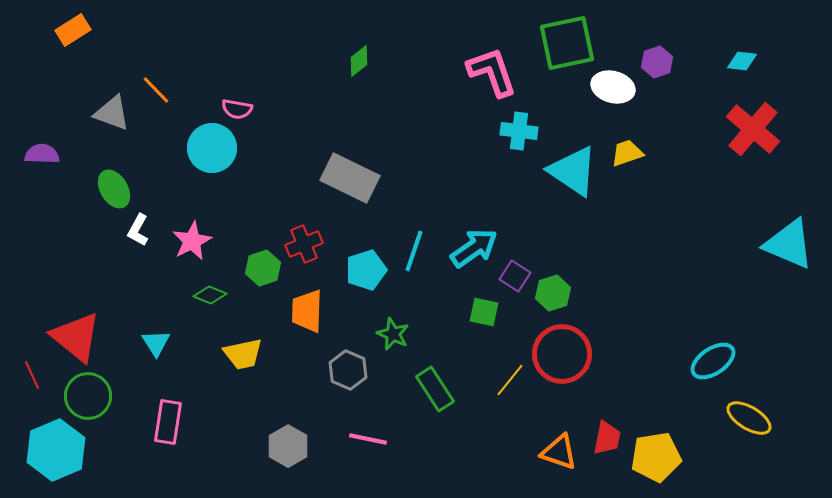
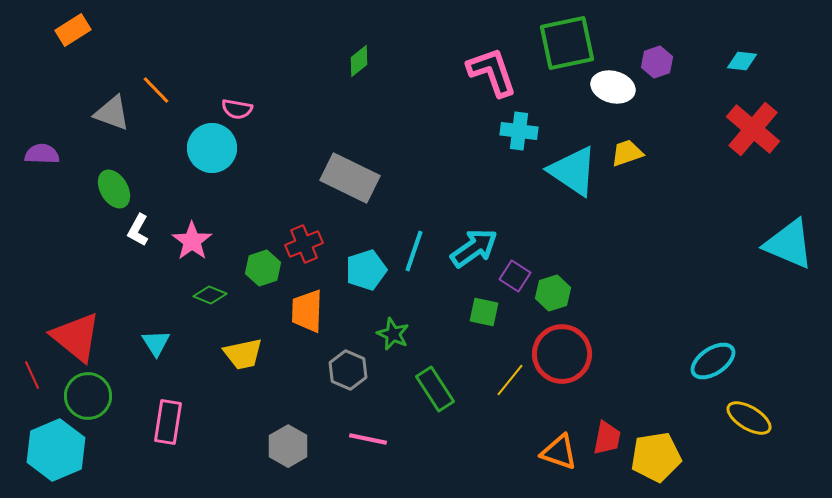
pink star at (192, 241): rotated 9 degrees counterclockwise
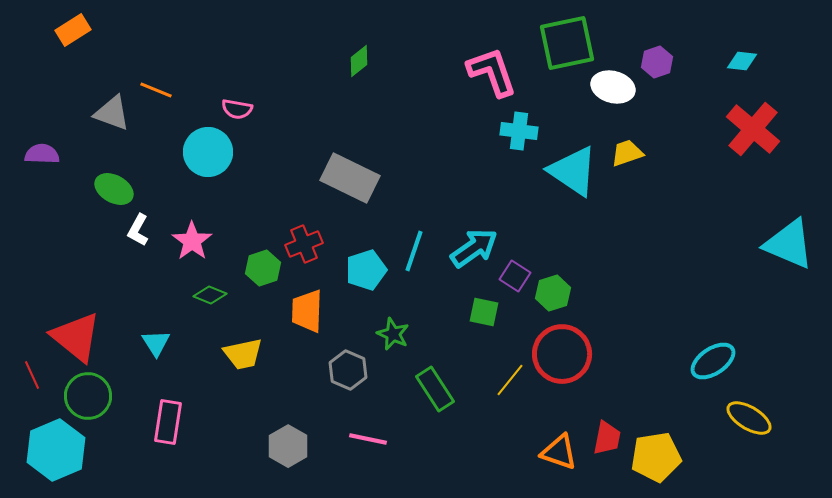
orange line at (156, 90): rotated 24 degrees counterclockwise
cyan circle at (212, 148): moved 4 px left, 4 px down
green ellipse at (114, 189): rotated 30 degrees counterclockwise
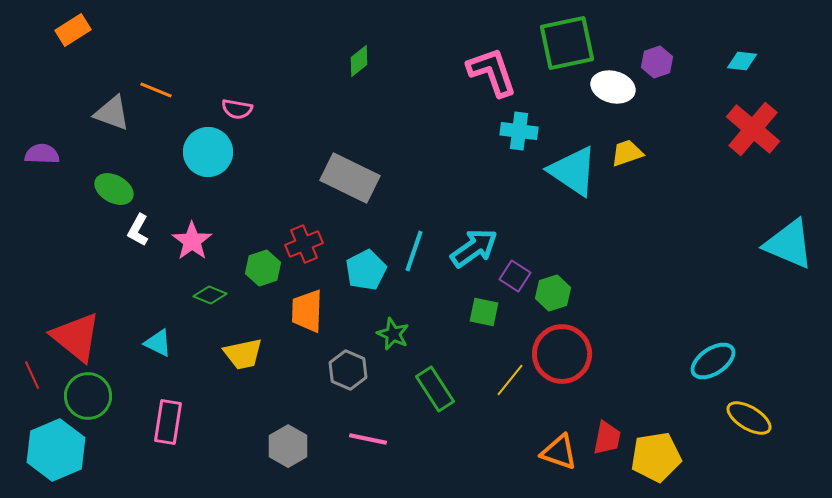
cyan pentagon at (366, 270): rotated 9 degrees counterclockwise
cyan triangle at (156, 343): moved 2 px right; rotated 32 degrees counterclockwise
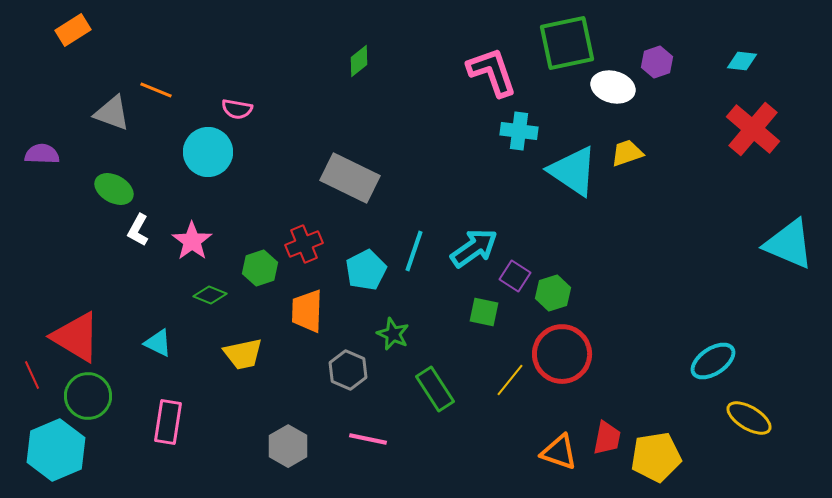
green hexagon at (263, 268): moved 3 px left
red triangle at (76, 337): rotated 8 degrees counterclockwise
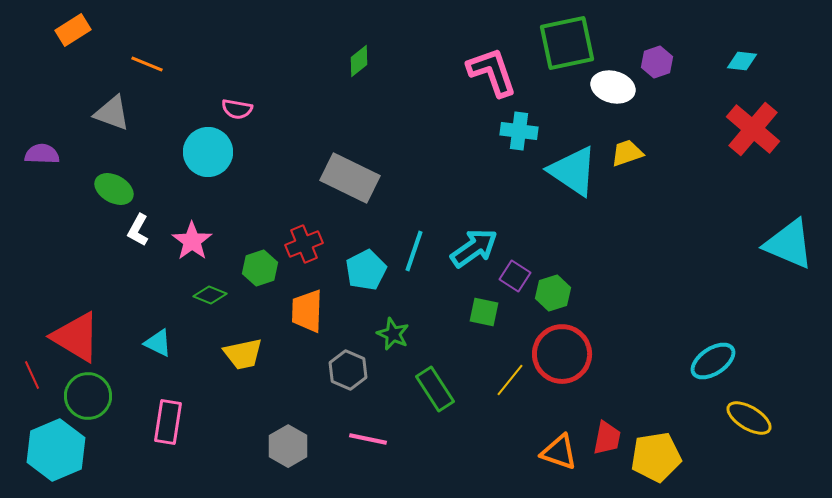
orange line at (156, 90): moved 9 px left, 26 px up
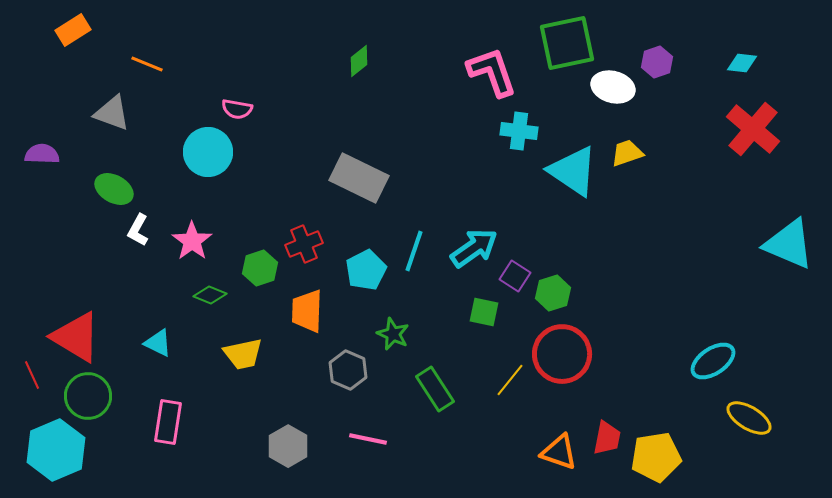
cyan diamond at (742, 61): moved 2 px down
gray rectangle at (350, 178): moved 9 px right
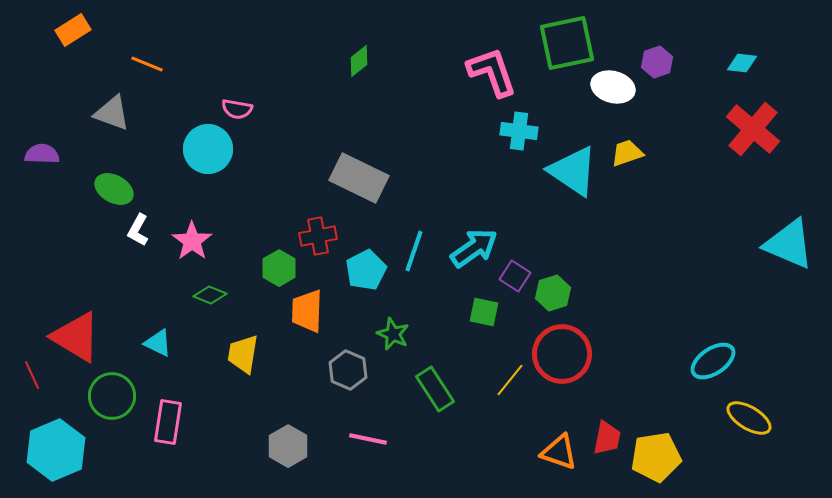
cyan circle at (208, 152): moved 3 px up
red cross at (304, 244): moved 14 px right, 8 px up; rotated 12 degrees clockwise
green hexagon at (260, 268): moved 19 px right; rotated 12 degrees counterclockwise
yellow trapezoid at (243, 354): rotated 111 degrees clockwise
green circle at (88, 396): moved 24 px right
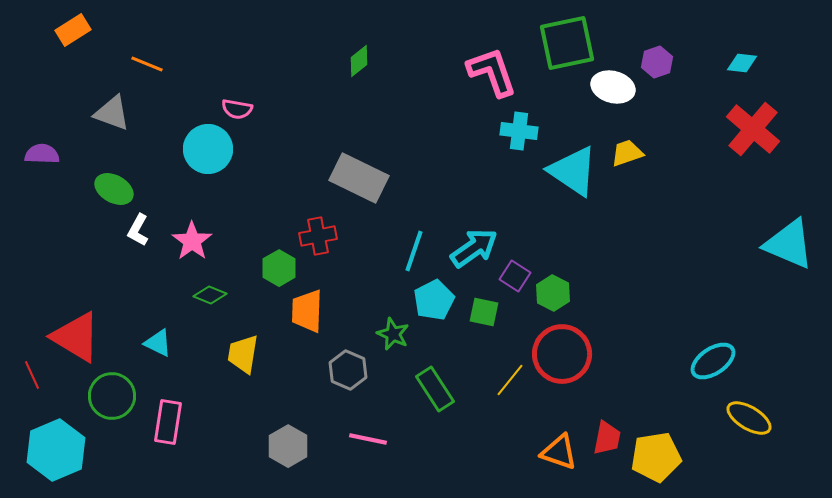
cyan pentagon at (366, 270): moved 68 px right, 30 px down
green hexagon at (553, 293): rotated 16 degrees counterclockwise
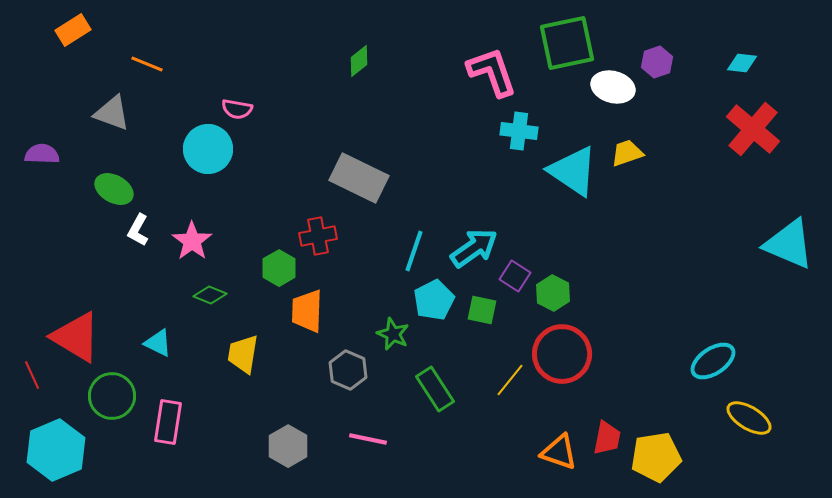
green square at (484, 312): moved 2 px left, 2 px up
